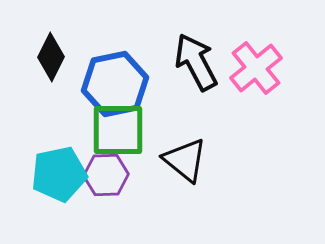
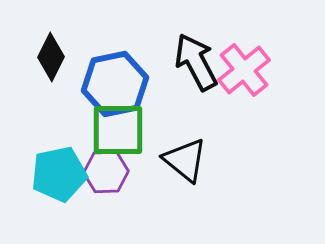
pink cross: moved 12 px left, 2 px down
purple hexagon: moved 3 px up
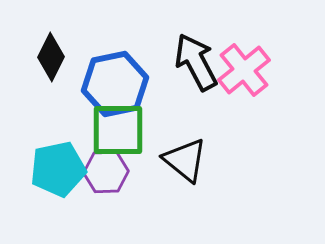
cyan pentagon: moved 1 px left, 5 px up
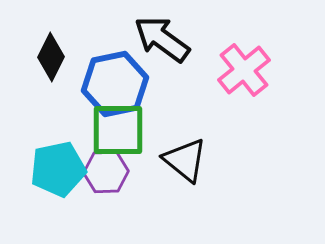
black arrow: moved 34 px left, 23 px up; rotated 26 degrees counterclockwise
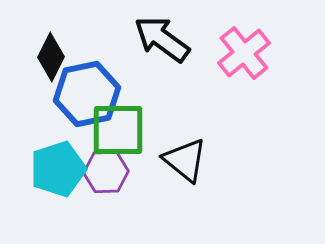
pink cross: moved 17 px up
blue hexagon: moved 28 px left, 10 px down
cyan pentagon: rotated 6 degrees counterclockwise
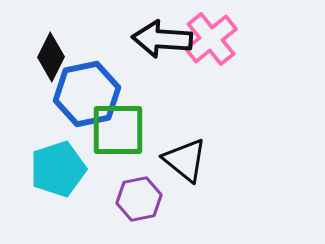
black arrow: rotated 32 degrees counterclockwise
pink cross: moved 33 px left, 14 px up
purple hexagon: moved 33 px right, 27 px down; rotated 9 degrees counterclockwise
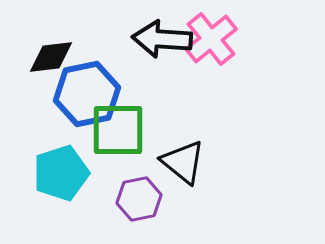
black diamond: rotated 57 degrees clockwise
black triangle: moved 2 px left, 2 px down
cyan pentagon: moved 3 px right, 4 px down
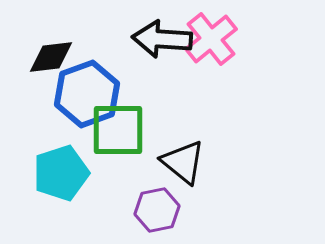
blue hexagon: rotated 8 degrees counterclockwise
purple hexagon: moved 18 px right, 11 px down
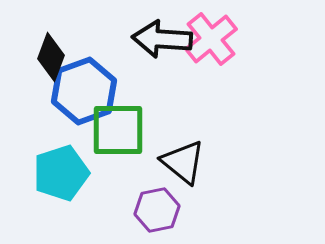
black diamond: rotated 63 degrees counterclockwise
blue hexagon: moved 3 px left, 3 px up
